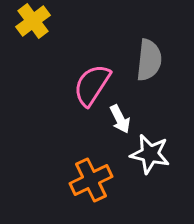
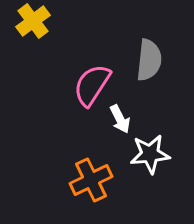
white star: rotated 18 degrees counterclockwise
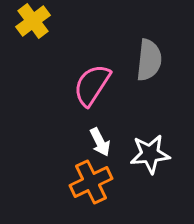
white arrow: moved 20 px left, 23 px down
orange cross: moved 2 px down
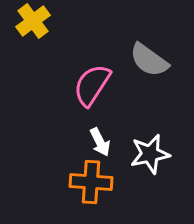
gray semicircle: rotated 120 degrees clockwise
white star: rotated 6 degrees counterclockwise
orange cross: rotated 30 degrees clockwise
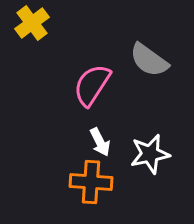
yellow cross: moved 1 px left, 2 px down
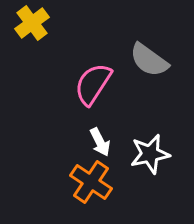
pink semicircle: moved 1 px right, 1 px up
orange cross: rotated 30 degrees clockwise
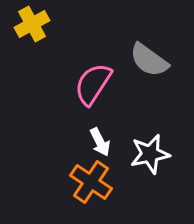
yellow cross: moved 1 px down; rotated 8 degrees clockwise
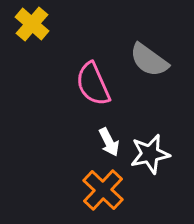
yellow cross: rotated 20 degrees counterclockwise
pink semicircle: rotated 57 degrees counterclockwise
white arrow: moved 9 px right
orange cross: moved 12 px right, 8 px down; rotated 9 degrees clockwise
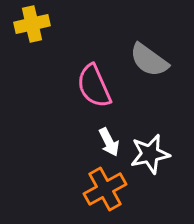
yellow cross: rotated 36 degrees clockwise
pink semicircle: moved 1 px right, 2 px down
orange cross: moved 2 px right, 1 px up; rotated 18 degrees clockwise
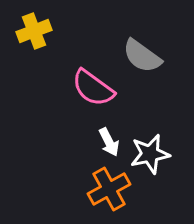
yellow cross: moved 2 px right, 7 px down; rotated 8 degrees counterclockwise
gray semicircle: moved 7 px left, 4 px up
pink semicircle: moved 1 px left, 2 px down; rotated 30 degrees counterclockwise
orange cross: moved 4 px right
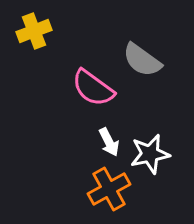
gray semicircle: moved 4 px down
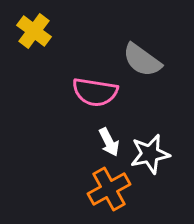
yellow cross: rotated 32 degrees counterclockwise
pink semicircle: moved 2 px right, 4 px down; rotated 27 degrees counterclockwise
